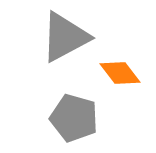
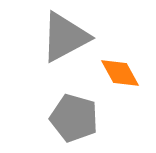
orange diamond: rotated 9 degrees clockwise
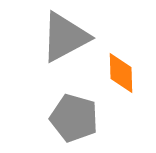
orange diamond: moved 1 px right; rotated 27 degrees clockwise
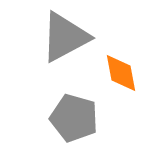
orange diamond: rotated 9 degrees counterclockwise
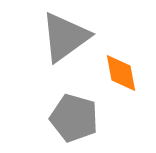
gray triangle: rotated 8 degrees counterclockwise
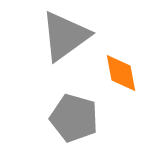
gray triangle: moved 1 px up
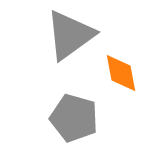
gray triangle: moved 5 px right, 1 px up
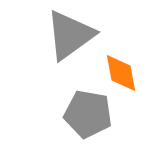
gray pentagon: moved 14 px right, 4 px up; rotated 6 degrees counterclockwise
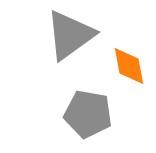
orange diamond: moved 8 px right, 7 px up
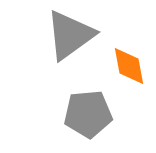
gray pentagon: rotated 15 degrees counterclockwise
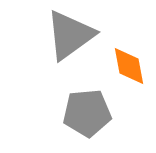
gray pentagon: moved 1 px left, 1 px up
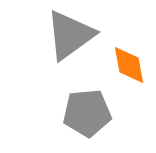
orange diamond: moved 1 px up
